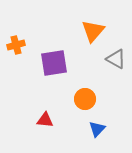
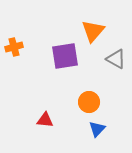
orange cross: moved 2 px left, 2 px down
purple square: moved 11 px right, 7 px up
orange circle: moved 4 px right, 3 px down
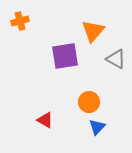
orange cross: moved 6 px right, 26 px up
red triangle: rotated 24 degrees clockwise
blue triangle: moved 2 px up
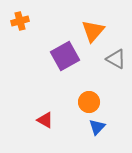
purple square: rotated 20 degrees counterclockwise
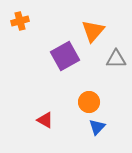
gray triangle: rotated 30 degrees counterclockwise
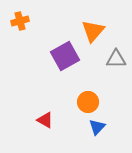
orange circle: moved 1 px left
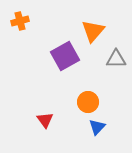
red triangle: rotated 24 degrees clockwise
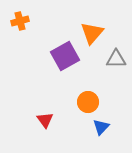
orange triangle: moved 1 px left, 2 px down
blue triangle: moved 4 px right
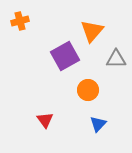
orange triangle: moved 2 px up
orange circle: moved 12 px up
blue triangle: moved 3 px left, 3 px up
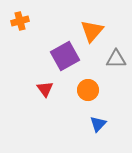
red triangle: moved 31 px up
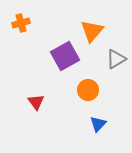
orange cross: moved 1 px right, 2 px down
gray triangle: rotated 30 degrees counterclockwise
red triangle: moved 9 px left, 13 px down
